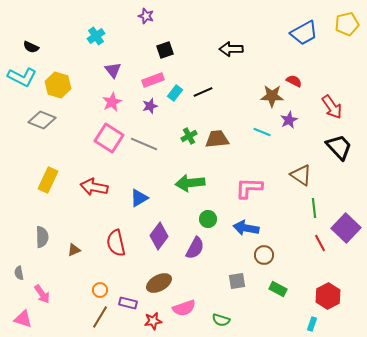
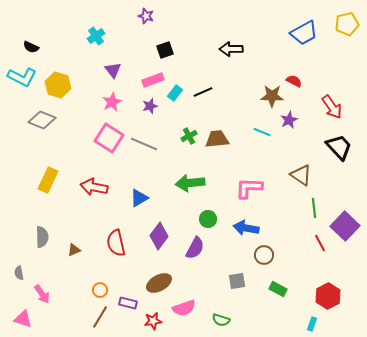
purple square at (346, 228): moved 1 px left, 2 px up
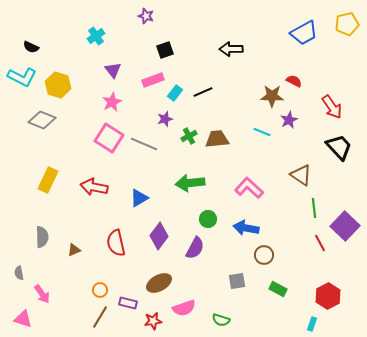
purple star at (150, 106): moved 15 px right, 13 px down
pink L-shape at (249, 188): rotated 40 degrees clockwise
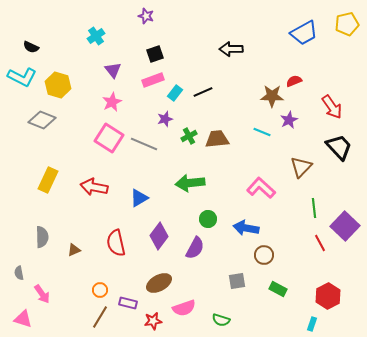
black square at (165, 50): moved 10 px left, 4 px down
red semicircle at (294, 81): rotated 49 degrees counterclockwise
brown triangle at (301, 175): moved 8 px up; rotated 40 degrees clockwise
pink L-shape at (249, 188): moved 12 px right
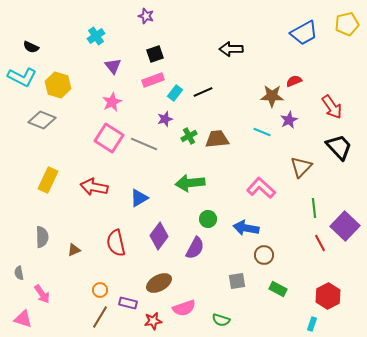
purple triangle at (113, 70): moved 4 px up
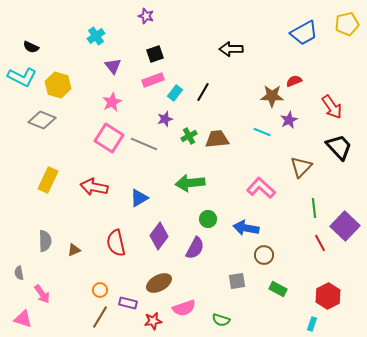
black line at (203, 92): rotated 36 degrees counterclockwise
gray semicircle at (42, 237): moved 3 px right, 4 px down
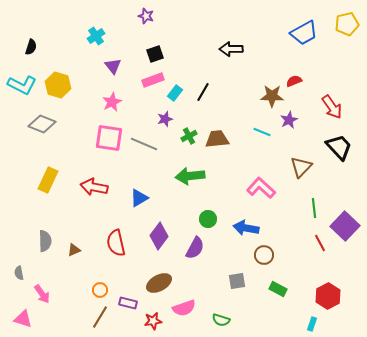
black semicircle at (31, 47): rotated 98 degrees counterclockwise
cyan L-shape at (22, 77): moved 8 px down
gray diamond at (42, 120): moved 4 px down
pink square at (109, 138): rotated 24 degrees counterclockwise
green arrow at (190, 183): moved 7 px up
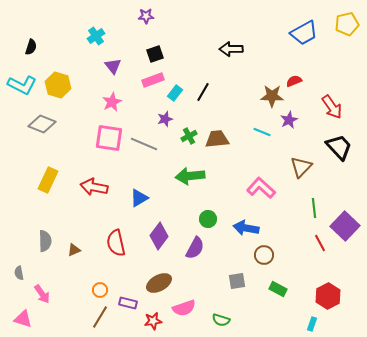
purple star at (146, 16): rotated 21 degrees counterclockwise
